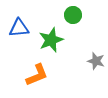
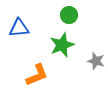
green circle: moved 4 px left
green star: moved 11 px right, 5 px down
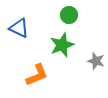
blue triangle: rotated 30 degrees clockwise
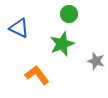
green circle: moved 1 px up
green star: moved 1 px up
orange L-shape: rotated 105 degrees counterclockwise
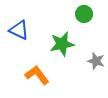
green circle: moved 15 px right
blue triangle: moved 2 px down
green star: rotated 10 degrees clockwise
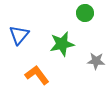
green circle: moved 1 px right, 1 px up
blue triangle: moved 5 px down; rotated 45 degrees clockwise
gray star: rotated 12 degrees counterclockwise
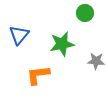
orange L-shape: moved 1 px right; rotated 60 degrees counterclockwise
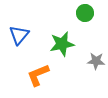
orange L-shape: rotated 15 degrees counterclockwise
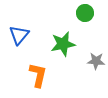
green star: moved 1 px right
orange L-shape: rotated 125 degrees clockwise
